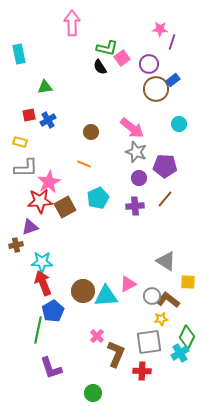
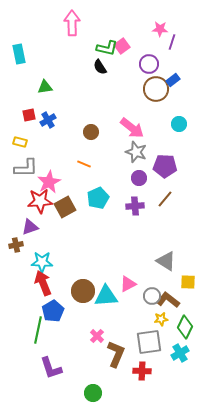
pink square at (122, 58): moved 12 px up
green diamond at (187, 337): moved 2 px left, 10 px up
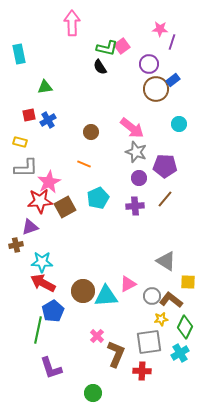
red arrow at (43, 283): rotated 40 degrees counterclockwise
brown L-shape at (168, 300): moved 3 px right
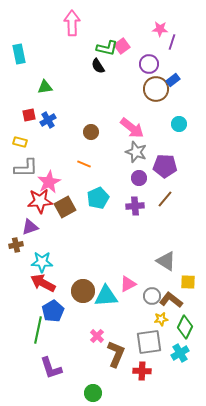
black semicircle at (100, 67): moved 2 px left, 1 px up
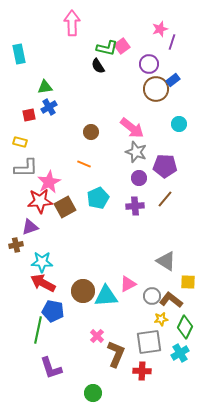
pink star at (160, 29): rotated 21 degrees counterclockwise
blue cross at (48, 120): moved 1 px right, 13 px up
blue pentagon at (53, 311): rotated 30 degrees counterclockwise
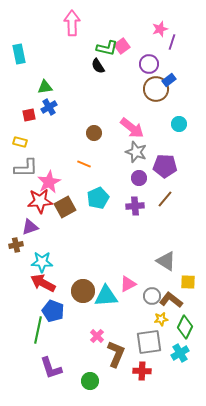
blue rectangle at (173, 80): moved 4 px left
brown circle at (91, 132): moved 3 px right, 1 px down
blue pentagon at (53, 311): rotated 10 degrees clockwise
green circle at (93, 393): moved 3 px left, 12 px up
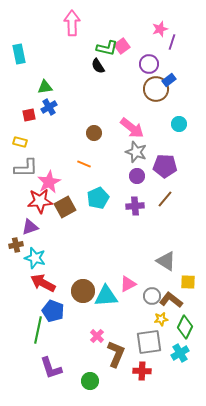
purple circle at (139, 178): moved 2 px left, 2 px up
cyan star at (42, 262): moved 7 px left, 4 px up; rotated 15 degrees clockwise
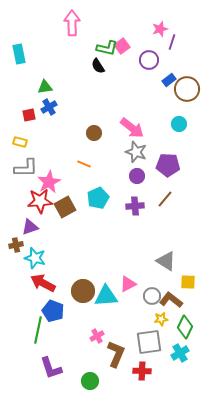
purple circle at (149, 64): moved 4 px up
brown circle at (156, 89): moved 31 px right
purple pentagon at (165, 166): moved 3 px right, 1 px up
pink cross at (97, 336): rotated 16 degrees clockwise
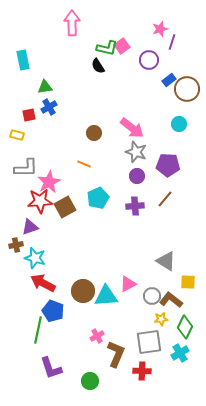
cyan rectangle at (19, 54): moved 4 px right, 6 px down
yellow rectangle at (20, 142): moved 3 px left, 7 px up
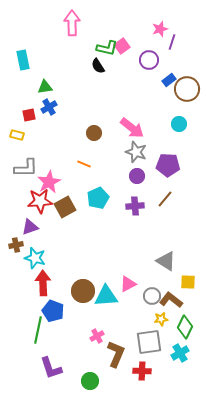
red arrow at (43, 283): rotated 60 degrees clockwise
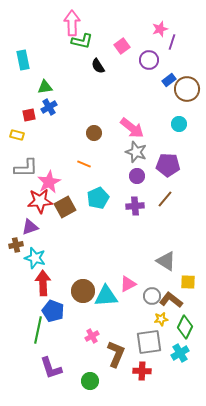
green L-shape at (107, 48): moved 25 px left, 7 px up
pink cross at (97, 336): moved 5 px left
